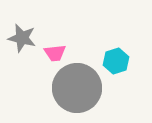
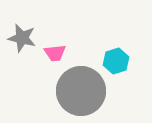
gray circle: moved 4 px right, 3 px down
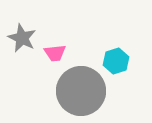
gray star: rotated 12 degrees clockwise
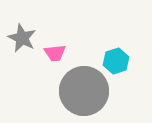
gray circle: moved 3 px right
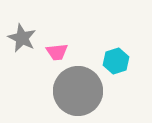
pink trapezoid: moved 2 px right, 1 px up
gray circle: moved 6 px left
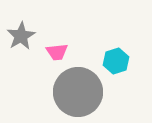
gray star: moved 1 px left, 2 px up; rotated 16 degrees clockwise
gray circle: moved 1 px down
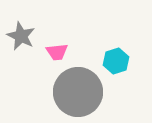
gray star: rotated 16 degrees counterclockwise
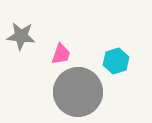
gray star: rotated 20 degrees counterclockwise
pink trapezoid: moved 4 px right, 2 px down; rotated 65 degrees counterclockwise
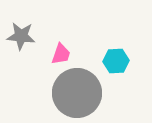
cyan hexagon: rotated 15 degrees clockwise
gray circle: moved 1 px left, 1 px down
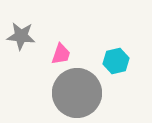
cyan hexagon: rotated 10 degrees counterclockwise
